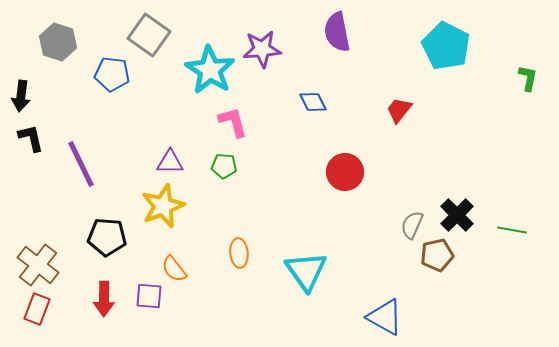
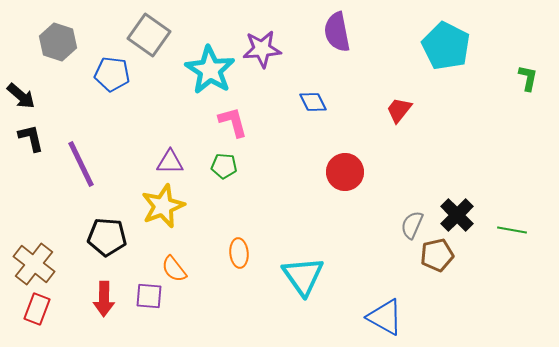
black arrow: rotated 56 degrees counterclockwise
brown cross: moved 4 px left, 1 px up
cyan triangle: moved 3 px left, 5 px down
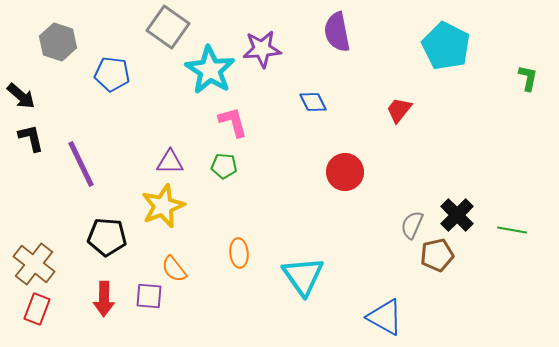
gray square: moved 19 px right, 8 px up
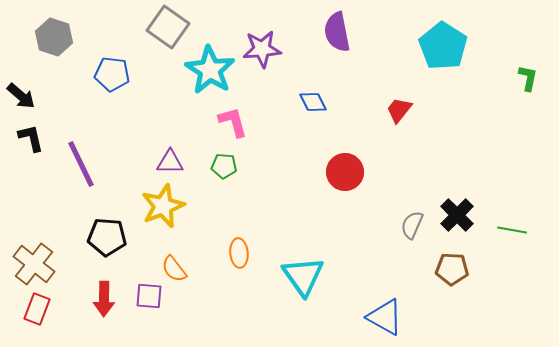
gray hexagon: moved 4 px left, 5 px up
cyan pentagon: moved 3 px left; rotated 6 degrees clockwise
brown pentagon: moved 15 px right, 14 px down; rotated 16 degrees clockwise
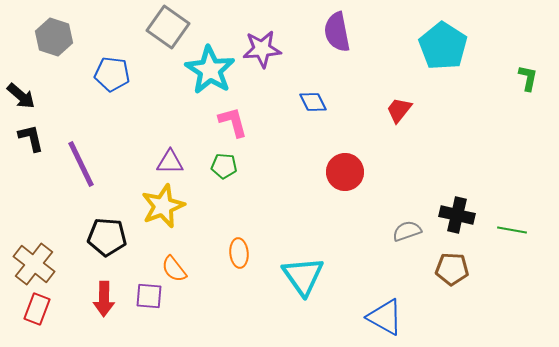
black cross: rotated 32 degrees counterclockwise
gray semicircle: moved 5 px left, 6 px down; rotated 48 degrees clockwise
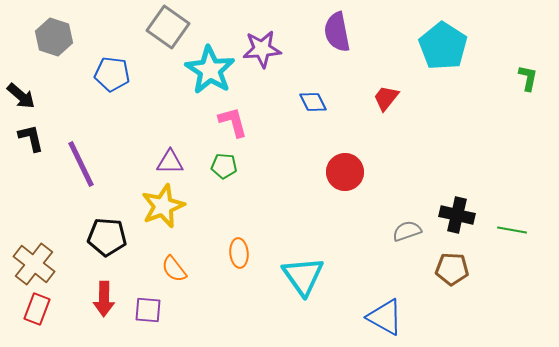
red trapezoid: moved 13 px left, 12 px up
purple square: moved 1 px left, 14 px down
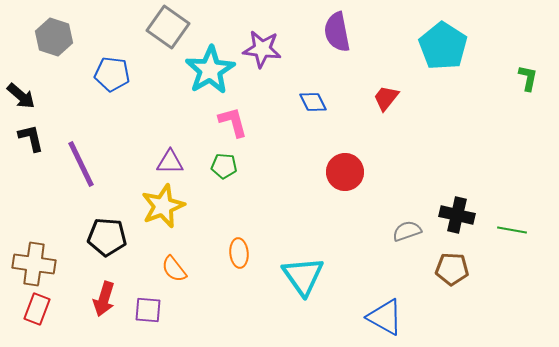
purple star: rotated 12 degrees clockwise
cyan star: rotated 9 degrees clockwise
brown cross: rotated 30 degrees counterclockwise
red arrow: rotated 16 degrees clockwise
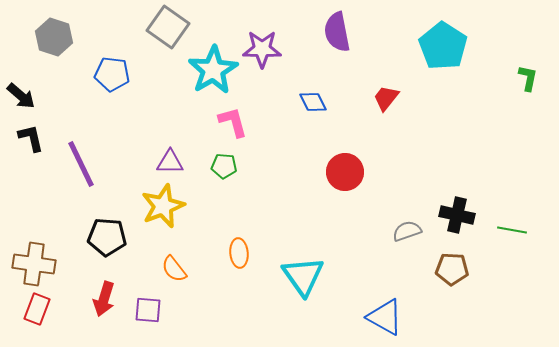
purple star: rotated 6 degrees counterclockwise
cyan star: moved 3 px right
